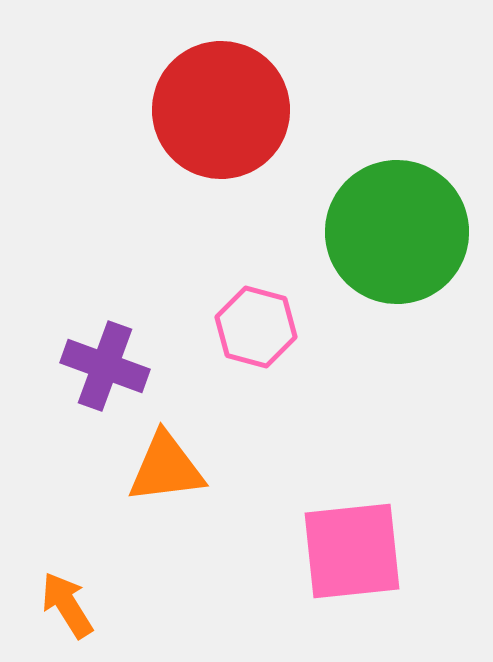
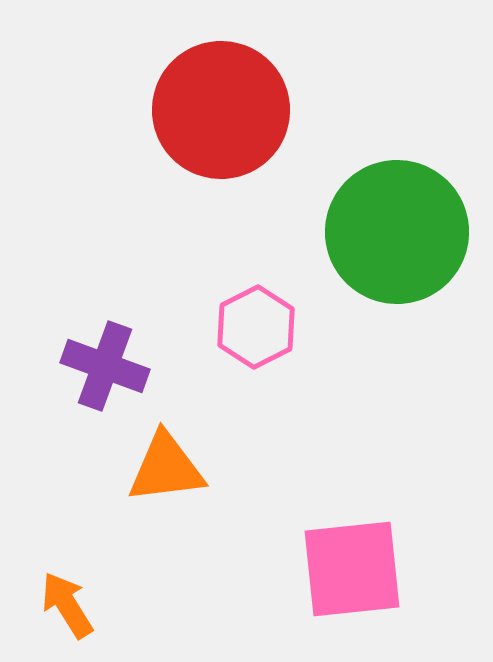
pink hexagon: rotated 18 degrees clockwise
pink square: moved 18 px down
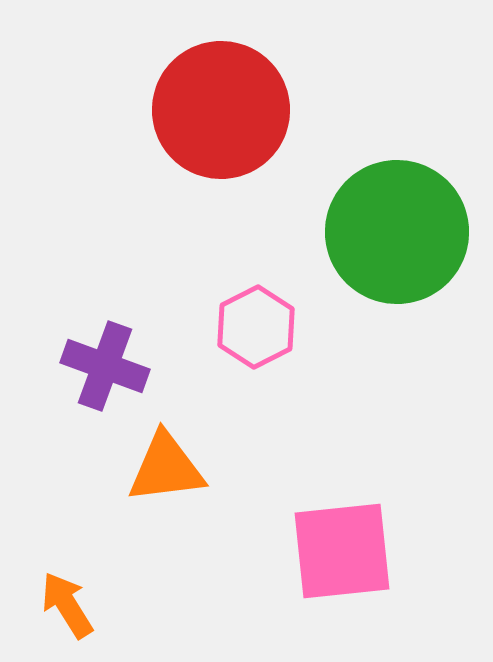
pink square: moved 10 px left, 18 px up
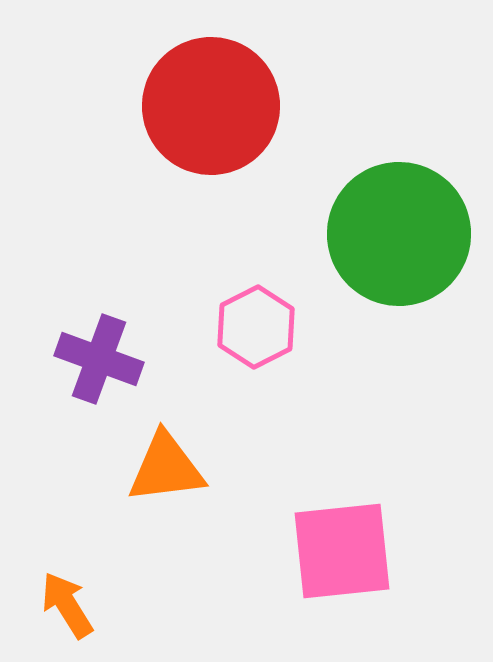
red circle: moved 10 px left, 4 px up
green circle: moved 2 px right, 2 px down
purple cross: moved 6 px left, 7 px up
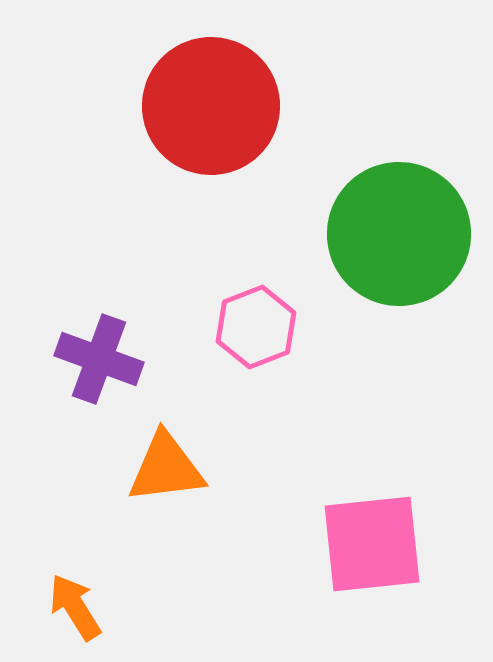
pink hexagon: rotated 6 degrees clockwise
pink square: moved 30 px right, 7 px up
orange arrow: moved 8 px right, 2 px down
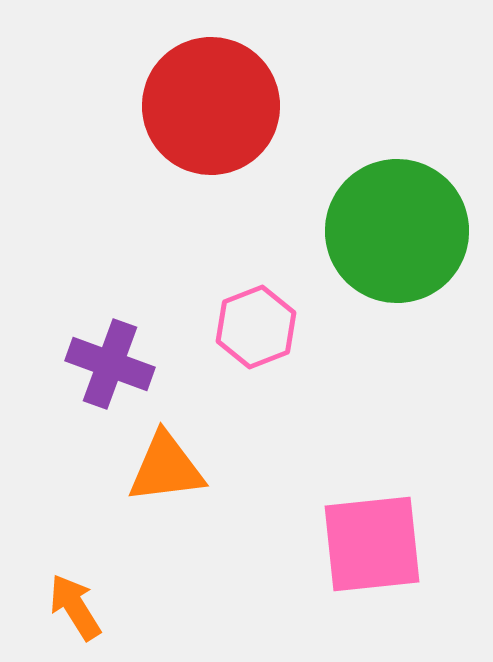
green circle: moved 2 px left, 3 px up
purple cross: moved 11 px right, 5 px down
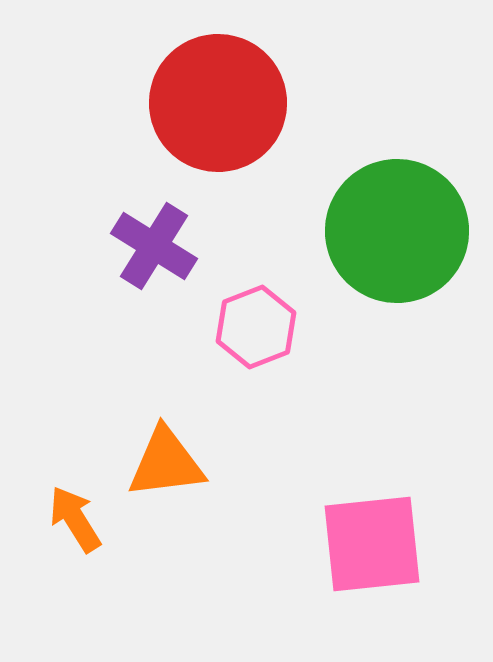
red circle: moved 7 px right, 3 px up
purple cross: moved 44 px right, 118 px up; rotated 12 degrees clockwise
orange triangle: moved 5 px up
orange arrow: moved 88 px up
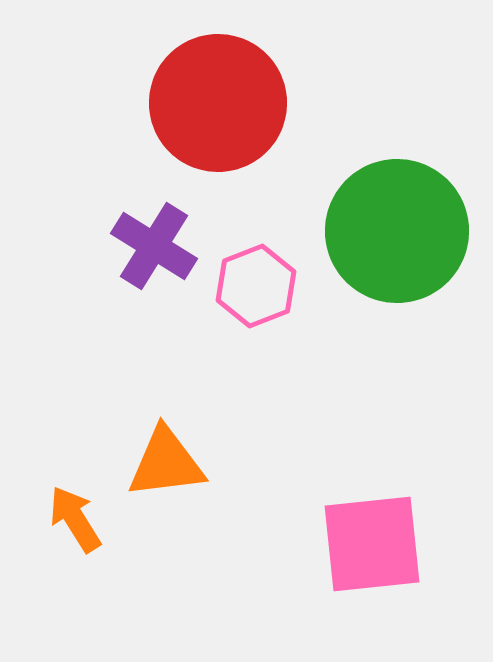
pink hexagon: moved 41 px up
